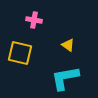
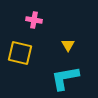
yellow triangle: rotated 24 degrees clockwise
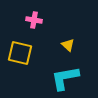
yellow triangle: rotated 16 degrees counterclockwise
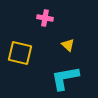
pink cross: moved 11 px right, 2 px up
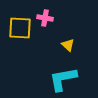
yellow square: moved 25 px up; rotated 10 degrees counterclockwise
cyan L-shape: moved 2 px left, 1 px down
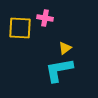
yellow triangle: moved 3 px left, 3 px down; rotated 40 degrees clockwise
cyan L-shape: moved 4 px left, 9 px up
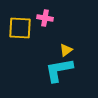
yellow triangle: moved 1 px right, 2 px down
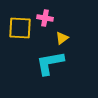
yellow triangle: moved 4 px left, 12 px up
cyan L-shape: moved 9 px left, 7 px up
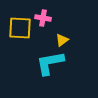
pink cross: moved 2 px left
yellow triangle: moved 2 px down
